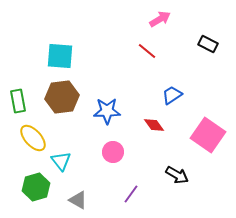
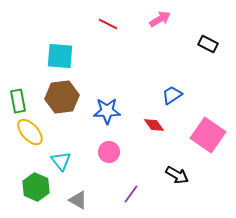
red line: moved 39 px left, 27 px up; rotated 12 degrees counterclockwise
yellow ellipse: moved 3 px left, 6 px up
pink circle: moved 4 px left
green hexagon: rotated 20 degrees counterclockwise
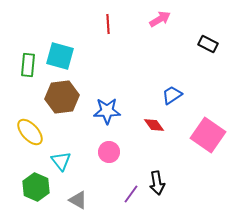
red line: rotated 60 degrees clockwise
cyan square: rotated 12 degrees clockwise
green rectangle: moved 10 px right, 36 px up; rotated 15 degrees clockwise
black arrow: moved 20 px left, 8 px down; rotated 50 degrees clockwise
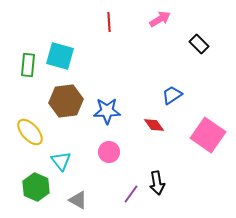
red line: moved 1 px right, 2 px up
black rectangle: moved 9 px left; rotated 18 degrees clockwise
brown hexagon: moved 4 px right, 4 px down
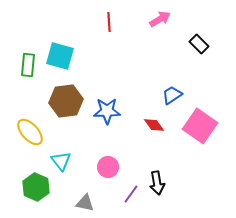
pink square: moved 8 px left, 9 px up
pink circle: moved 1 px left, 15 px down
gray triangle: moved 7 px right, 3 px down; rotated 18 degrees counterclockwise
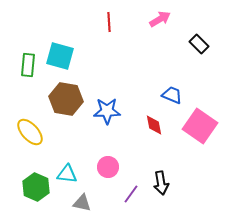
blue trapezoid: rotated 55 degrees clockwise
brown hexagon: moved 2 px up; rotated 16 degrees clockwise
red diamond: rotated 25 degrees clockwise
cyan triangle: moved 6 px right, 13 px down; rotated 45 degrees counterclockwise
black arrow: moved 4 px right
gray triangle: moved 3 px left
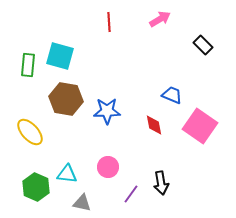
black rectangle: moved 4 px right, 1 px down
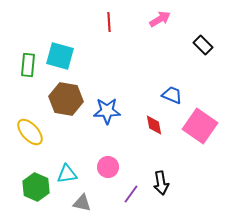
cyan triangle: rotated 15 degrees counterclockwise
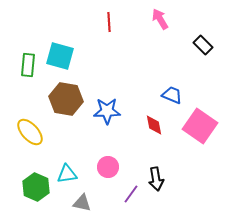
pink arrow: rotated 90 degrees counterclockwise
black arrow: moved 5 px left, 4 px up
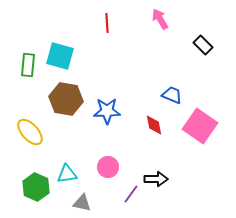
red line: moved 2 px left, 1 px down
black arrow: rotated 80 degrees counterclockwise
